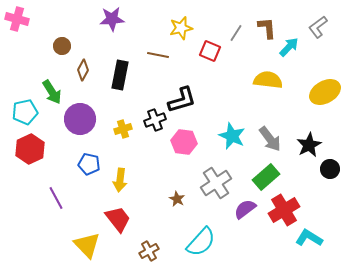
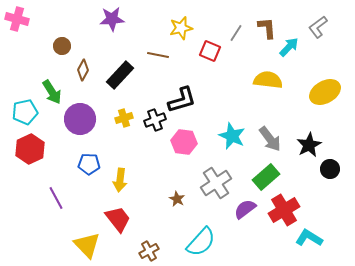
black rectangle: rotated 32 degrees clockwise
yellow cross: moved 1 px right, 11 px up
blue pentagon: rotated 10 degrees counterclockwise
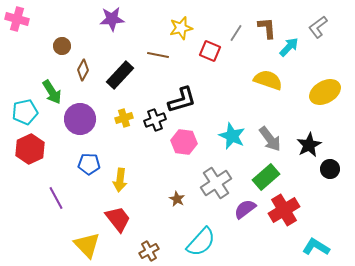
yellow semicircle: rotated 12 degrees clockwise
cyan L-shape: moved 7 px right, 9 px down
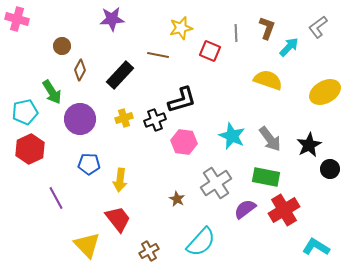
brown L-shape: rotated 25 degrees clockwise
gray line: rotated 36 degrees counterclockwise
brown diamond: moved 3 px left
green rectangle: rotated 52 degrees clockwise
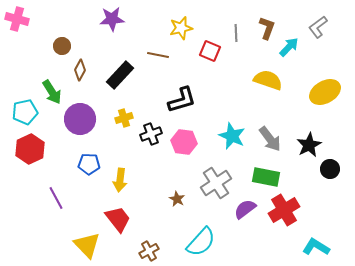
black cross: moved 4 px left, 14 px down
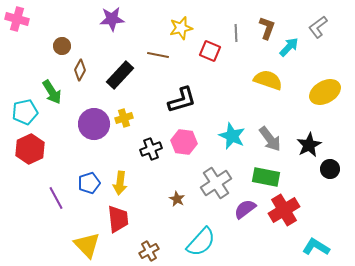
purple circle: moved 14 px right, 5 px down
black cross: moved 15 px down
blue pentagon: moved 19 px down; rotated 20 degrees counterclockwise
yellow arrow: moved 3 px down
red trapezoid: rotated 32 degrees clockwise
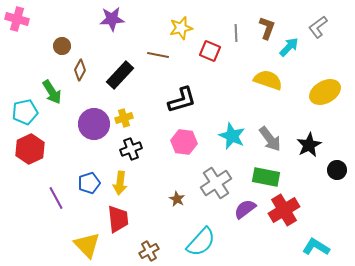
black cross: moved 20 px left
black circle: moved 7 px right, 1 px down
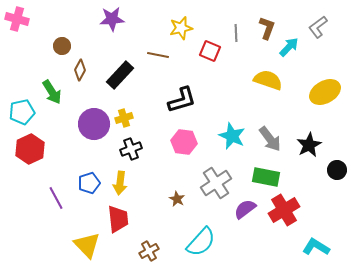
cyan pentagon: moved 3 px left
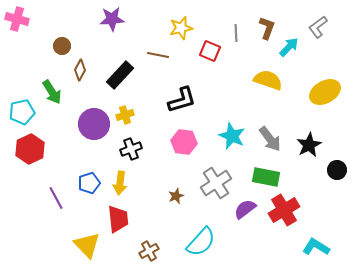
yellow cross: moved 1 px right, 3 px up
brown star: moved 1 px left, 3 px up; rotated 21 degrees clockwise
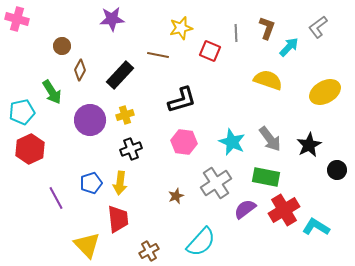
purple circle: moved 4 px left, 4 px up
cyan star: moved 6 px down
blue pentagon: moved 2 px right
cyan L-shape: moved 20 px up
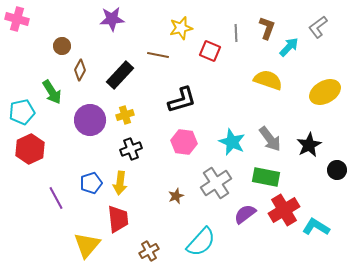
purple semicircle: moved 5 px down
yellow triangle: rotated 24 degrees clockwise
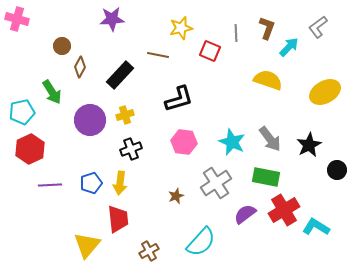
brown diamond: moved 3 px up
black L-shape: moved 3 px left, 1 px up
purple line: moved 6 px left, 13 px up; rotated 65 degrees counterclockwise
